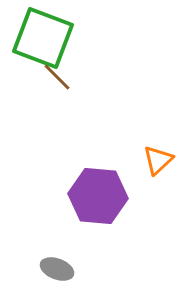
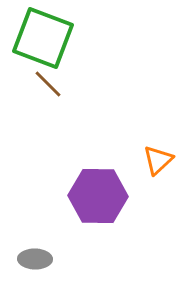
brown line: moved 9 px left, 7 px down
purple hexagon: rotated 4 degrees counterclockwise
gray ellipse: moved 22 px left, 10 px up; rotated 20 degrees counterclockwise
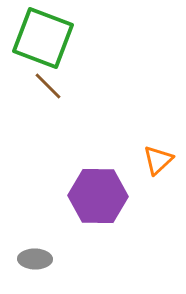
brown line: moved 2 px down
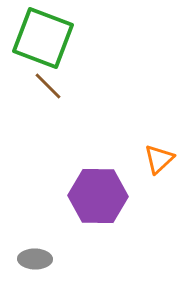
orange triangle: moved 1 px right, 1 px up
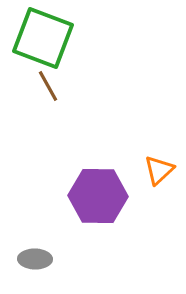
brown line: rotated 16 degrees clockwise
orange triangle: moved 11 px down
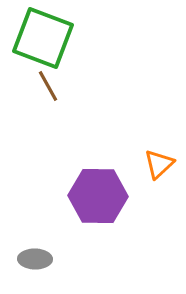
orange triangle: moved 6 px up
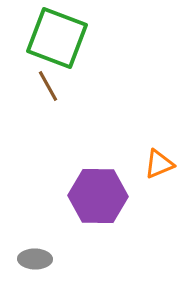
green square: moved 14 px right
orange triangle: rotated 20 degrees clockwise
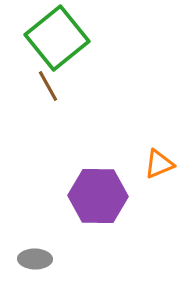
green square: rotated 30 degrees clockwise
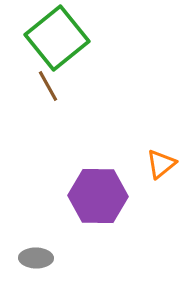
orange triangle: moved 2 px right; rotated 16 degrees counterclockwise
gray ellipse: moved 1 px right, 1 px up
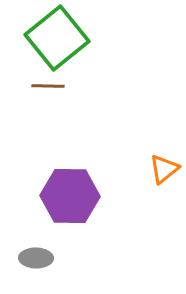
brown line: rotated 60 degrees counterclockwise
orange triangle: moved 3 px right, 5 px down
purple hexagon: moved 28 px left
